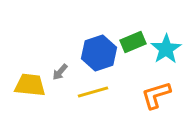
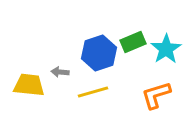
gray arrow: rotated 54 degrees clockwise
yellow trapezoid: moved 1 px left
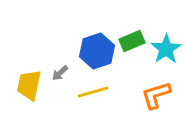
green rectangle: moved 1 px left, 1 px up
blue hexagon: moved 2 px left, 2 px up
gray arrow: moved 1 px down; rotated 48 degrees counterclockwise
yellow trapezoid: rotated 84 degrees counterclockwise
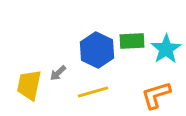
green rectangle: rotated 20 degrees clockwise
blue hexagon: moved 1 px up; rotated 16 degrees counterclockwise
gray arrow: moved 2 px left
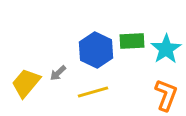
blue hexagon: moved 1 px left
yellow trapezoid: moved 3 px left, 2 px up; rotated 28 degrees clockwise
orange L-shape: moved 10 px right; rotated 128 degrees clockwise
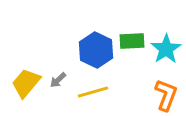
gray arrow: moved 7 px down
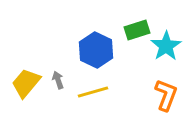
green rectangle: moved 5 px right, 11 px up; rotated 15 degrees counterclockwise
cyan star: moved 3 px up
gray arrow: rotated 114 degrees clockwise
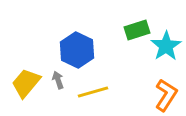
blue hexagon: moved 19 px left
orange L-shape: rotated 12 degrees clockwise
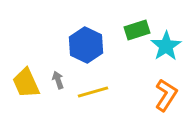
blue hexagon: moved 9 px right, 5 px up
yellow trapezoid: rotated 64 degrees counterclockwise
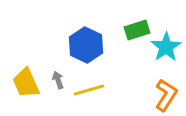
cyan star: moved 1 px down
yellow line: moved 4 px left, 2 px up
